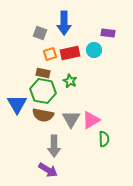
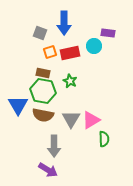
cyan circle: moved 4 px up
orange square: moved 2 px up
blue triangle: moved 1 px right, 1 px down
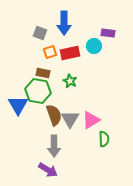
green hexagon: moved 5 px left
brown semicircle: moved 11 px right; rotated 120 degrees counterclockwise
gray triangle: moved 1 px left
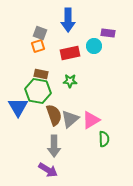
blue arrow: moved 4 px right, 3 px up
orange square: moved 12 px left, 6 px up
brown rectangle: moved 2 px left, 1 px down
green star: rotated 24 degrees counterclockwise
blue triangle: moved 2 px down
gray triangle: rotated 18 degrees clockwise
